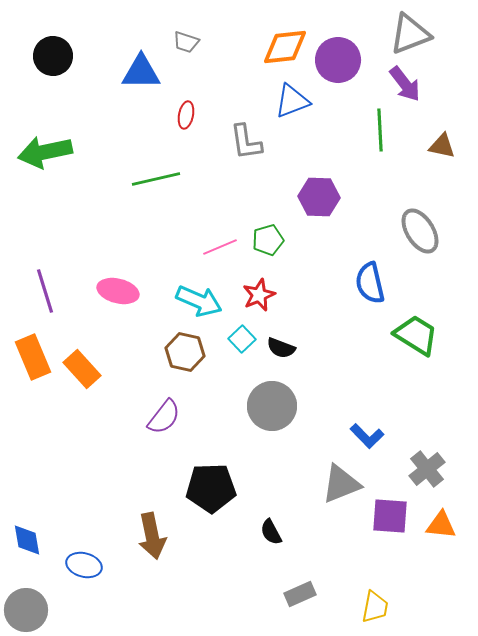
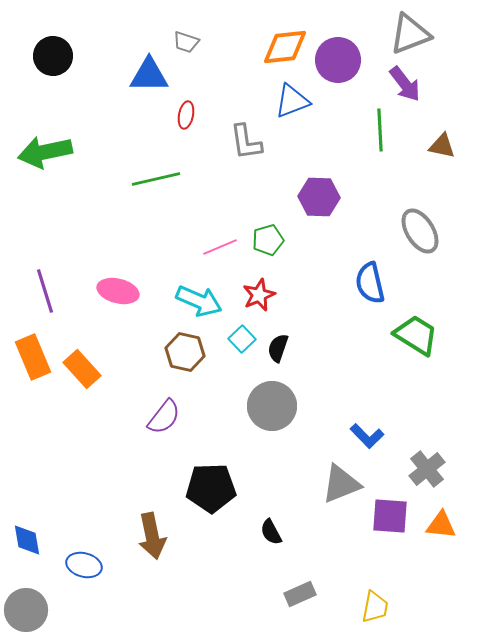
blue triangle at (141, 72): moved 8 px right, 3 px down
black semicircle at (281, 348): moved 3 px left; rotated 88 degrees clockwise
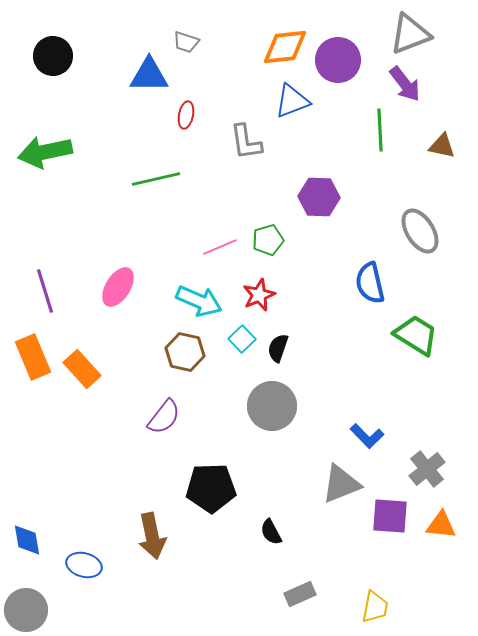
pink ellipse at (118, 291): moved 4 px up; rotated 72 degrees counterclockwise
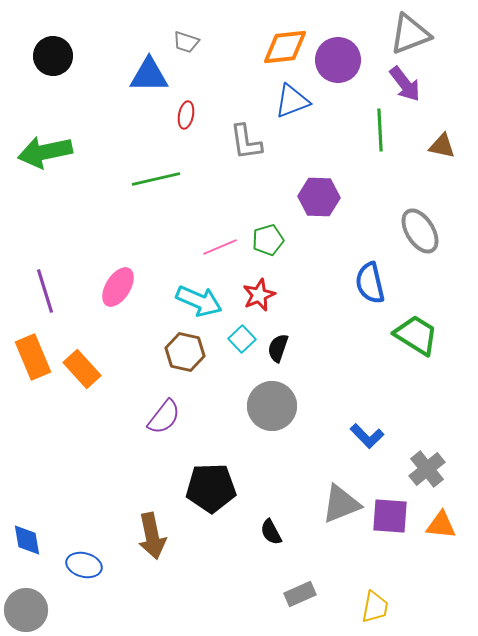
gray triangle at (341, 484): moved 20 px down
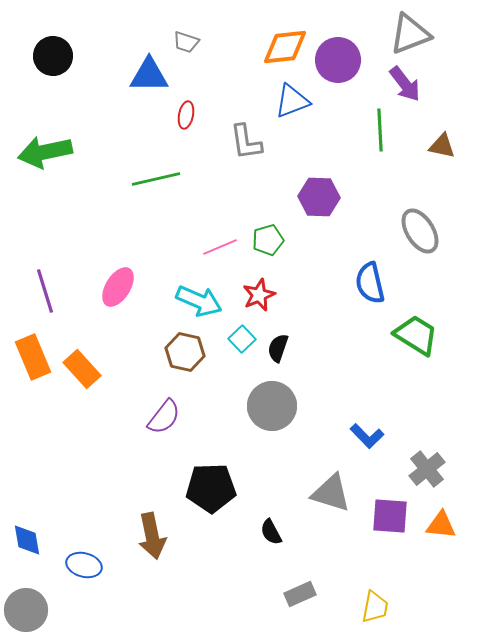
gray triangle at (341, 504): moved 10 px left, 11 px up; rotated 39 degrees clockwise
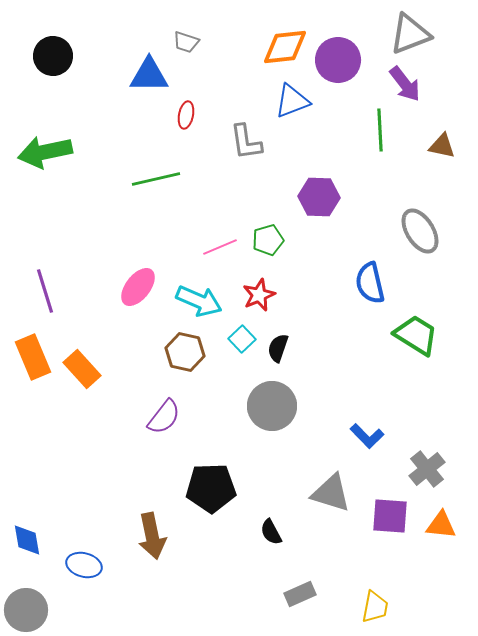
pink ellipse at (118, 287): moved 20 px right; rotated 6 degrees clockwise
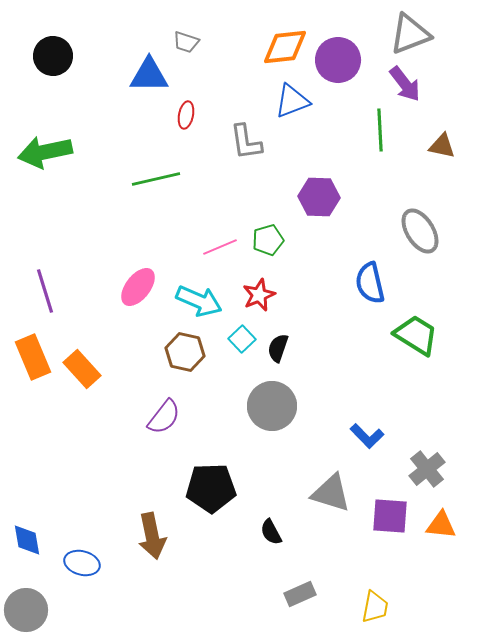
blue ellipse at (84, 565): moved 2 px left, 2 px up
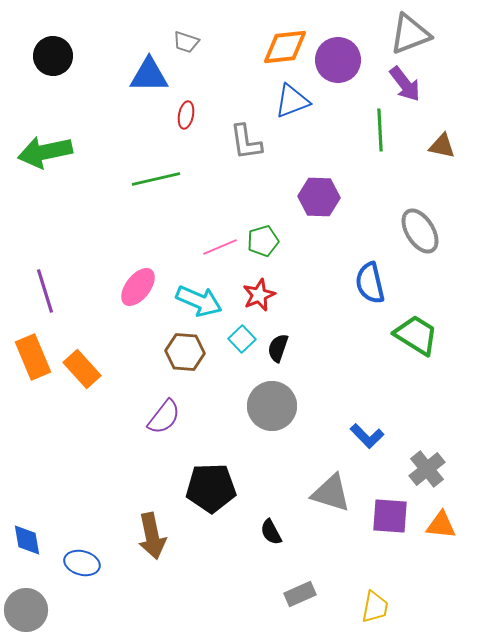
green pentagon at (268, 240): moved 5 px left, 1 px down
brown hexagon at (185, 352): rotated 9 degrees counterclockwise
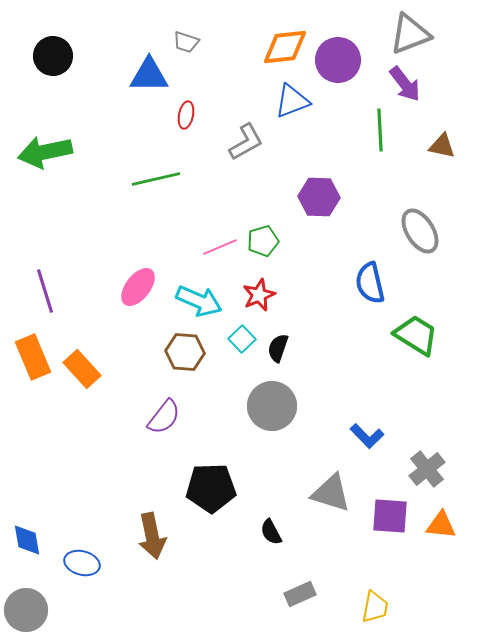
gray L-shape at (246, 142): rotated 111 degrees counterclockwise
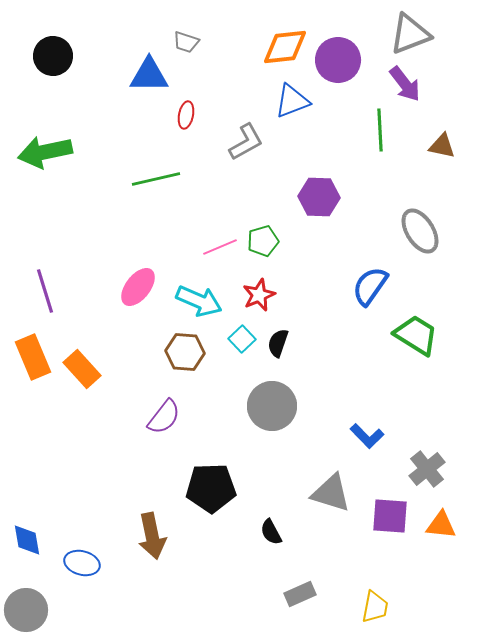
blue semicircle at (370, 283): moved 3 px down; rotated 48 degrees clockwise
black semicircle at (278, 348): moved 5 px up
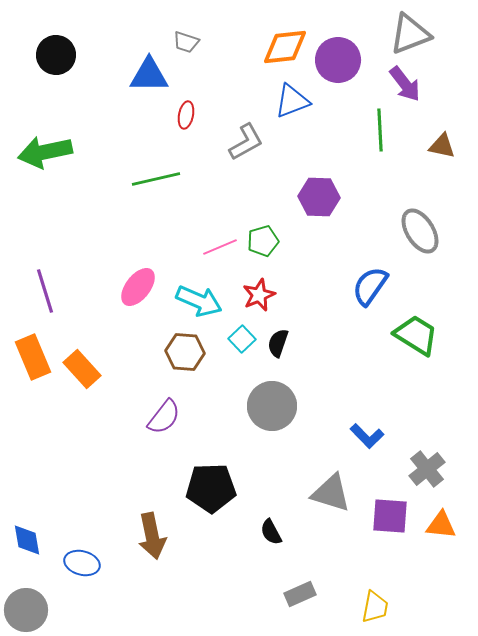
black circle at (53, 56): moved 3 px right, 1 px up
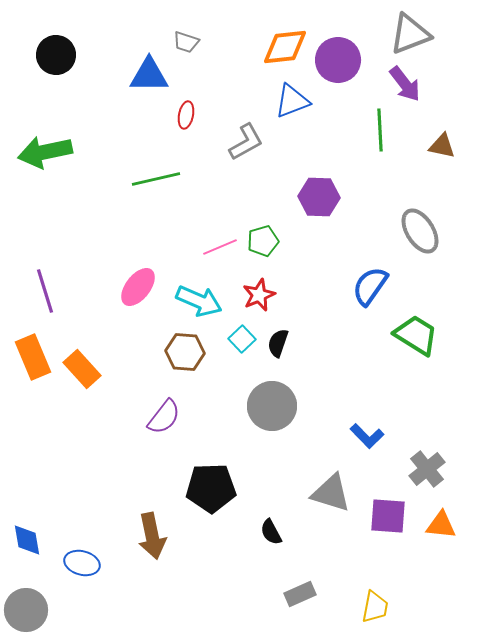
purple square at (390, 516): moved 2 px left
